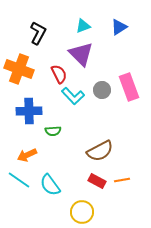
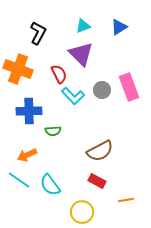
orange cross: moved 1 px left
orange line: moved 4 px right, 20 px down
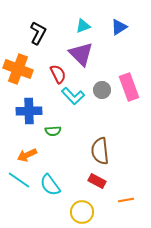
red semicircle: moved 1 px left
brown semicircle: rotated 112 degrees clockwise
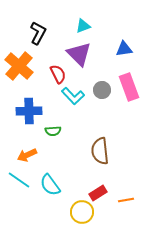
blue triangle: moved 5 px right, 22 px down; rotated 24 degrees clockwise
purple triangle: moved 2 px left
orange cross: moved 1 px right, 3 px up; rotated 20 degrees clockwise
red rectangle: moved 1 px right, 12 px down; rotated 60 degrees counterclockwise
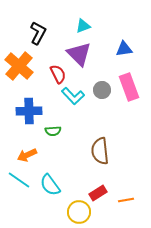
yellow circle: moved 3 px left
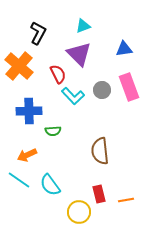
red rectangle: moved 1 px right, 1 px down; rotated 72 degrees counterclockwise
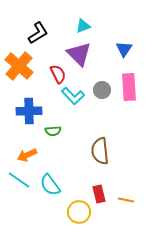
black L-shape: rotated 30 degrees clockwise
blue triangle: rotated 48 degrees counterclockwise
pink rectangle: rotated 16 degrees clockwise
orange line: rotated 21 degrees clockwise
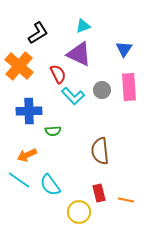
purple triangle: rotated 20 degrees counterclockwise
red rectangle: moved 1 px up
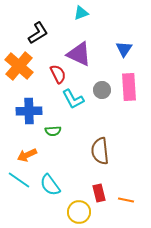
cyan triangle: moved 2 px left, 13 px up
cyan L-shape: moved 3 px down; rotated 15 degrees clockwise
